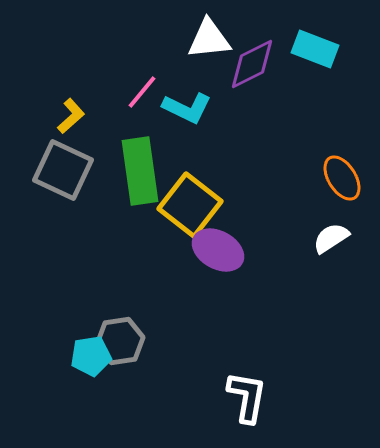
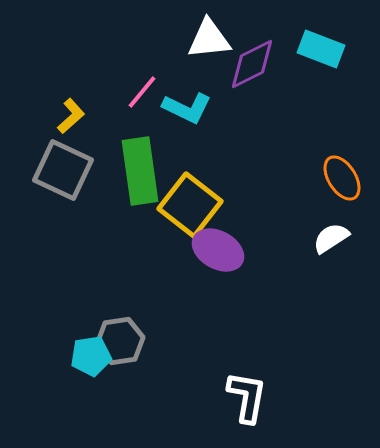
cyan rectangle: moved 6 px right
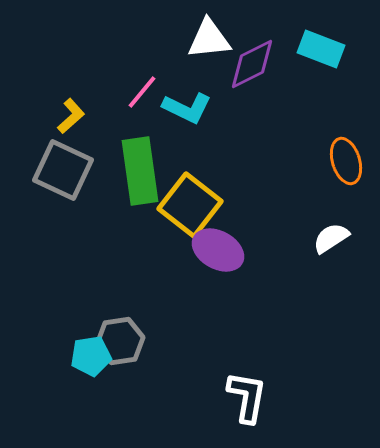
orange ellipse: moved 4 px right, 17 px up; rotated 15 degrees clockwise
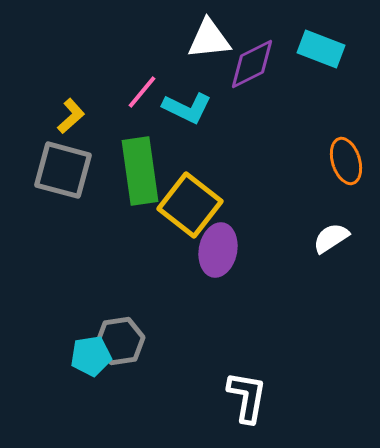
gray square: rotated 10 degrees counterclockwise
purple ellipse: rotated 72 degrees clockwise
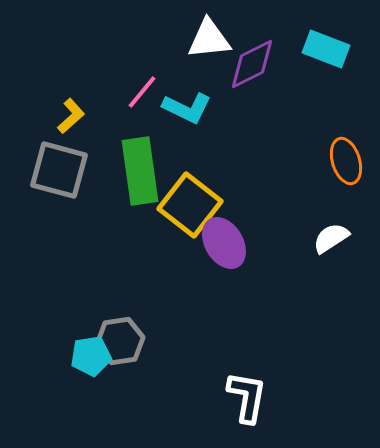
cyan rectangle: moved 5 px right
gray square: moved 4 px left
purple ellipse: moved 6 px right, 7 px up; rotated 42 degrees counterclockwise
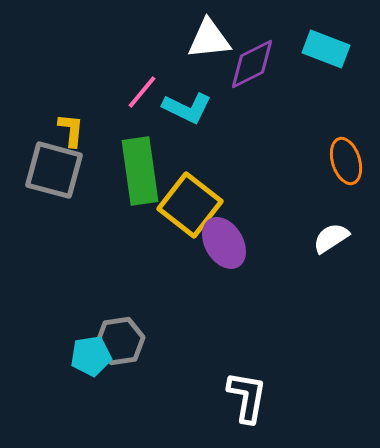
yellow L-shape: moved 14 px down; rotated 42 degrees counterclockwise
gray square: moved 5 px left
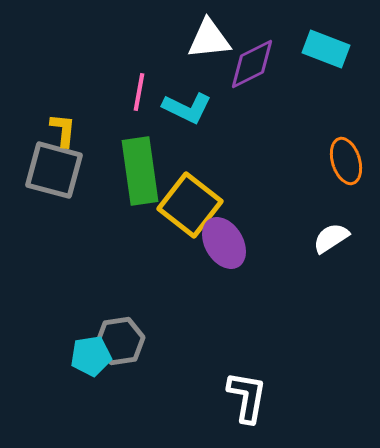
pink line: moved 3 px left; rotated 30 degrees counterclockwise
yellow L-shape: moved 8 px left
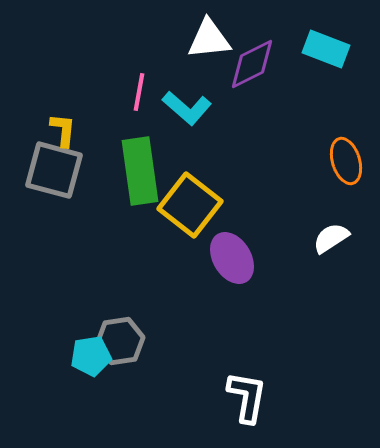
cyan L-shape: rotated 15 degrees clockwise
purple ellipse: moved 8 px right, 15 px down
